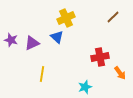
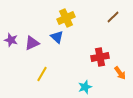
yellow line: rotated 21 degrees clockwise
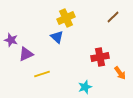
purple triangle: moved 6 px left, 11 px down
yellow line: rotated 42 degrees clockwise
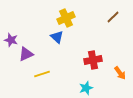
red cross: moved 7 px left, 3 px down
cyan star: moved 1 px right, 1 px down
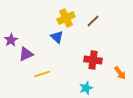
brown line: moved 20 px left, 4 px down
purple star: rotated 24 degrees clockwise
red cross: rotated 18 degrees clockwise
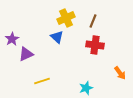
brown line: rotated 24 degrees counterclockwise
purple star: moved 1 px right, 1 px up
red cross: moved 2 px right, 15 px up
yellow line: moved 7 px down
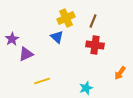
orange arrow: rotated 72 degrees clockwise
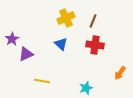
blue triangle: moved 4 px right, 7 px down
yellow line: rotated 28 degrees clockwise
